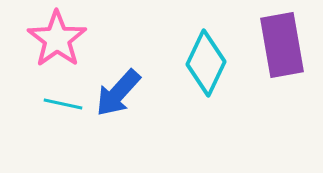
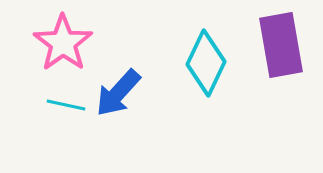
pink star: moved 6 px right, 4 px down
purple rectangle: moved 1 px left
cyan line: moved 3 px right, 1 px down
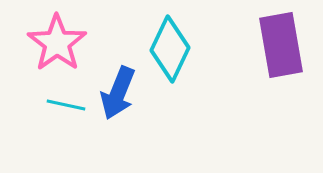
pink star: moved 6 px left
cyan diamond: moved 36 px left, 14 px up
blue arrow: rotated 20 degrees counterclockwise
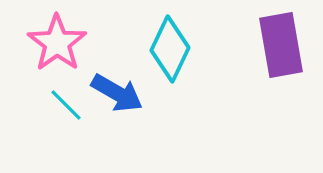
blue arrow: moved 1 px left; rotated 82 degrees counterclockwise
cyan line: rotated 33 degrees clockwise
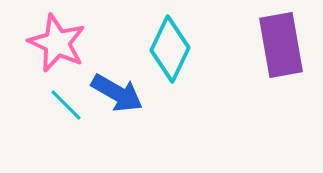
pink star: rotated 12 degrees counterclockwise
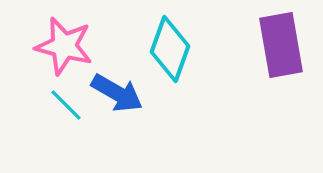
pink star: moved 7 px right, 3 px down; rotated 10 degrees counterclockwise
cyan diamond: rotated 6 degrees counterclockwise
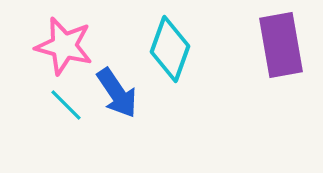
blue arrow: rotated 26 degrees clockwise
